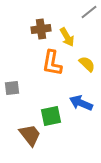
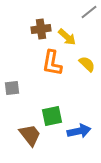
yellow arrow: rotated 18 degrees counterclockwise
blue arrow: moved 2 px left, 28 px down; rotated 145 degrees clockwise
green square: moved 1 px right
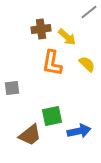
brown trapezoid: rotated 90 degrees clockwise
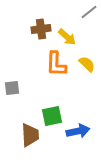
orange L-shape: moved 4 px right, 1 px down; rotated 8 degrees counterclockwise
blue arrow: moved 1 px left
brown trapezoid: rotated 55 degrees counterclockwise
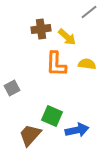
yellow semicircle: rotated 36 degrees counterclockwise
gray square: rotated 21 degrees counterclockwise
green square: rotated 35 degrees clockwise
blue arrow: moved 1 px left, 1 px up
brown trapezoid: rotated 135 degrees counterclockwise
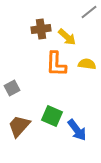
blue arrow: rotated 65 degrees clockwise
brown trapezoid: moved 11 px left, 9 px up
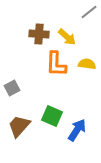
brown cross: moved 2 px left, 5 px down; rotated 12 degrees clockwise
blue arrow: rotated 110 degrees counterclockwise
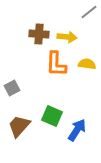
yellow arrow: rotated 36 degrees counterclockwise
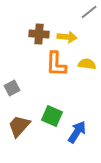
blue arrow: moved 2 px down
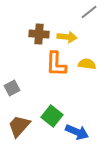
green square: rotated 15 degrees clockwise
blue arrow: rotated 80 degrees clockwise
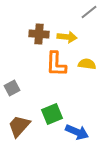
green square: moved 2 px up; rotated 30 degrees clockwise
